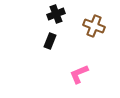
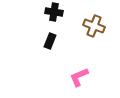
black cross: moved 2 px left, 2 px up; rotated 30 degrees clockwise
pink L-shape: moved 3 px down
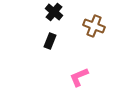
black cross: rotated 30 degrees clockwise
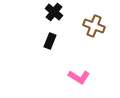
pink L-shape: rotated 125 degrees counterclockwise
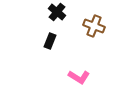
black cross: moved 3 px right
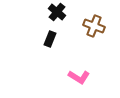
black rectangle: moved 2 px up
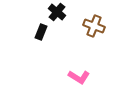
black rectangle: moved 9 px left, 7 px up
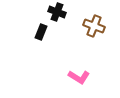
black cross: rotated 18 degrees counterclockwise
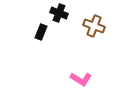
black cross: moved 2 px right, 1 px down
pink L-shape: moved 2 px right, 2 px down
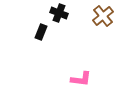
brown cross: moved 9 px right, 10 px up; rotated 30 degrees clockwise
pink L-shape: rotated 25 degrees counterclockwise
